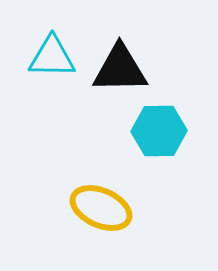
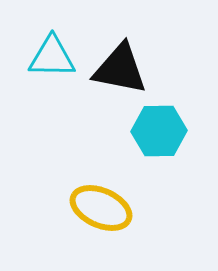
black triangle: rotated 12 degrees clockwise
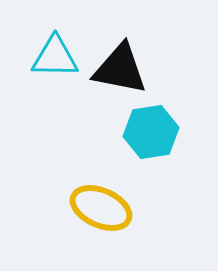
cyan triangle: moved 3 px right
cyan hexagon: moved 8 px left, 1 px down; rotated 8 degrees counterclockwise
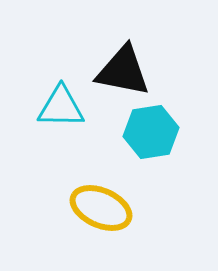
cyan triangle: moved 6 px right, 50 px down
black triangle: moved 3 px right, 2 px down
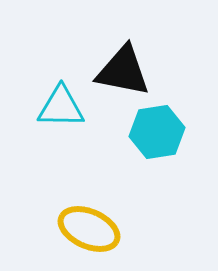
cyan hexagon: moved 6 px right
yellow ellipse: moved 12 px left, 21 px down
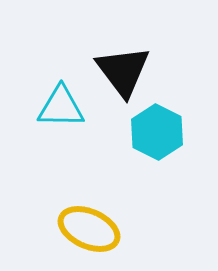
black triangle: rotated 42 degrees clockwise
cyan hexagon: rotated 24 degrees counterclockwise
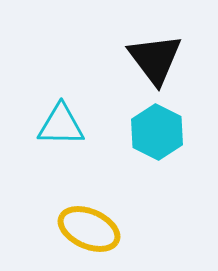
black triangle: moved 32 px right, 12 px up
cyan triangle: moved 18 px down
